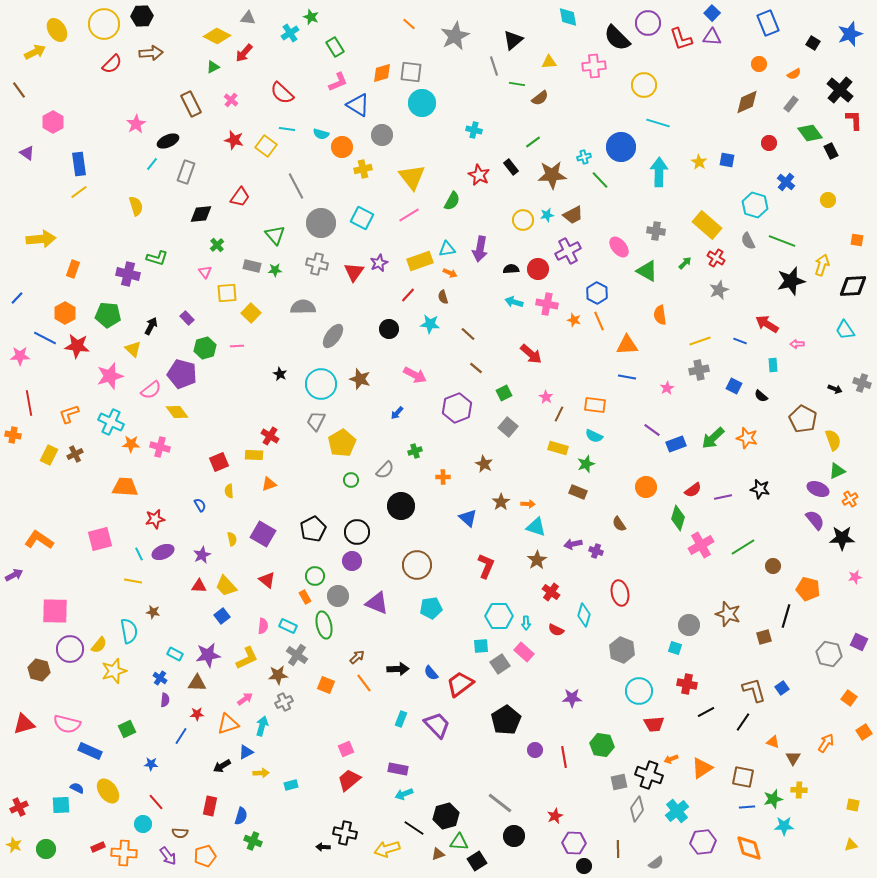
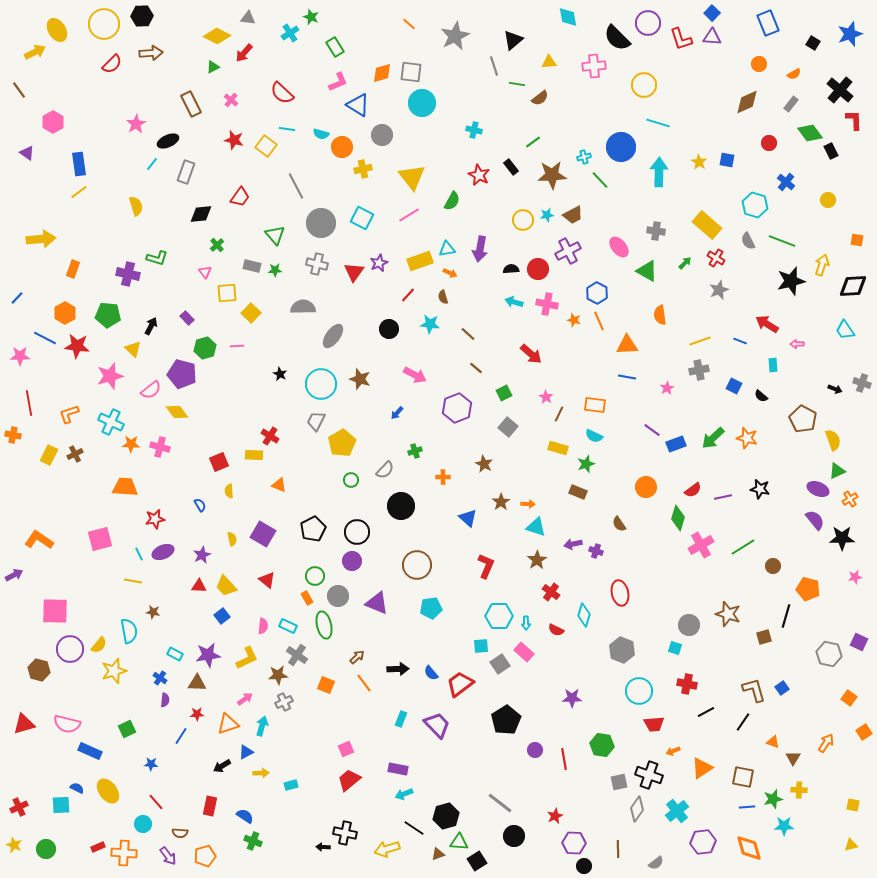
orange triangle at (269, 484): moved 10 px right, 1 px down; rotated 42 degrees clockwise
orange rectangle at (305, 597): moved 2 px right, 1 px down
red line at (564, 757): moved 2 px down
orange arrow at (671, 759): moved 2 px right, 8 px up
blue semicircle at (241, 816): moved 4 px right; rotated 72 degrees counterclockwise
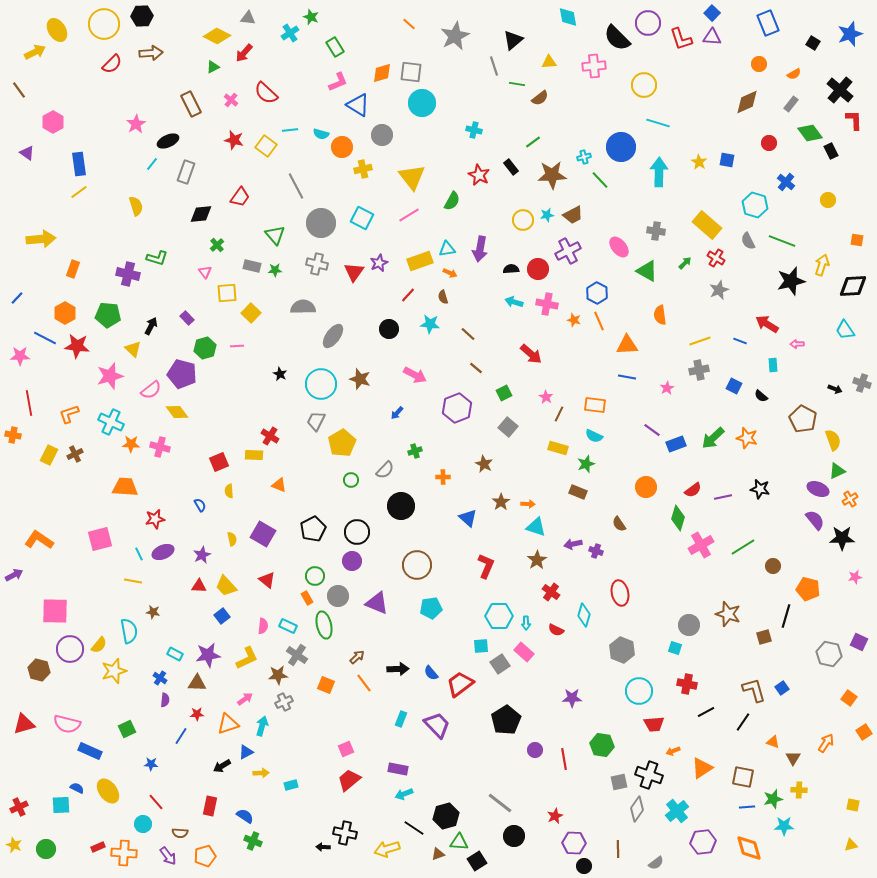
red semicircle at (282, 93): moved 16 px left
cyan line at (287, 129): moved 3 px right, 1 px down; rotated 14 degrees counterclockwise
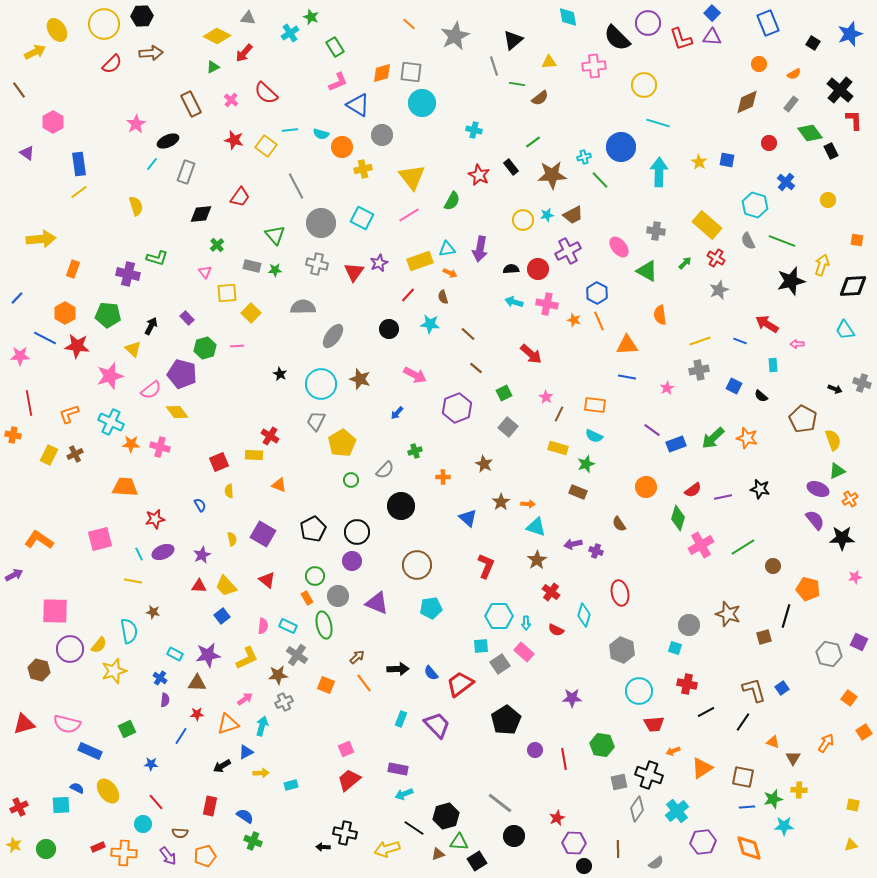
red star at (555, 816): moved 2 px right, 2 px down
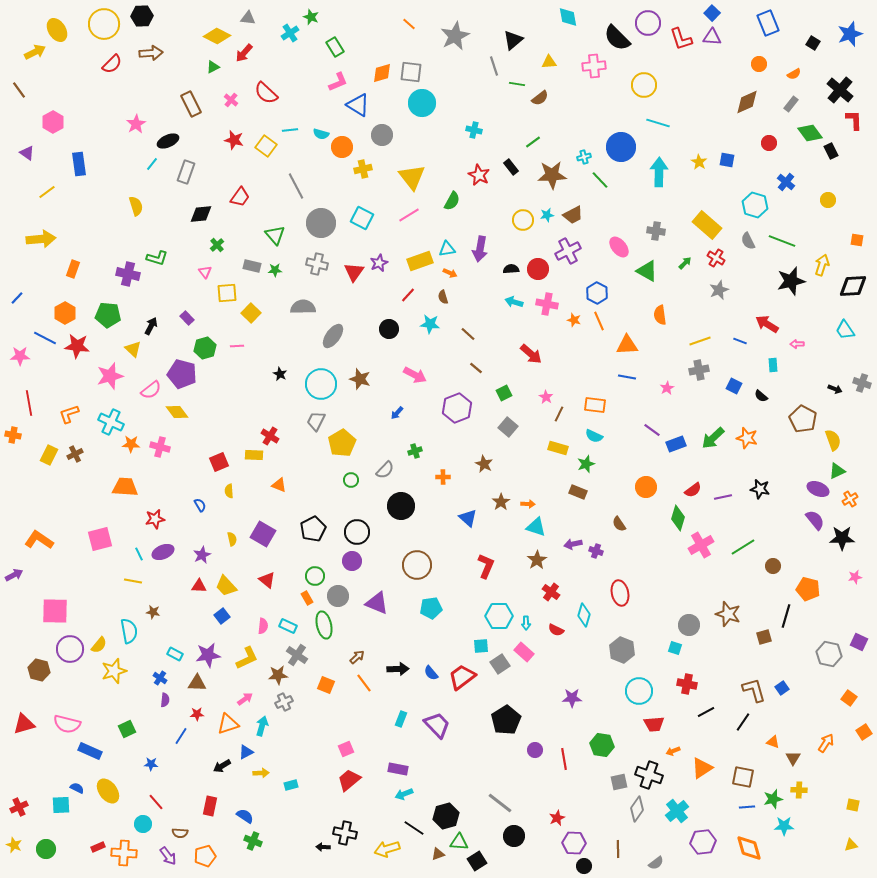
yellow line at (79, 192): moved 32 px left
red trapezoid at (460, 684): moved 2 px right, 7 px up
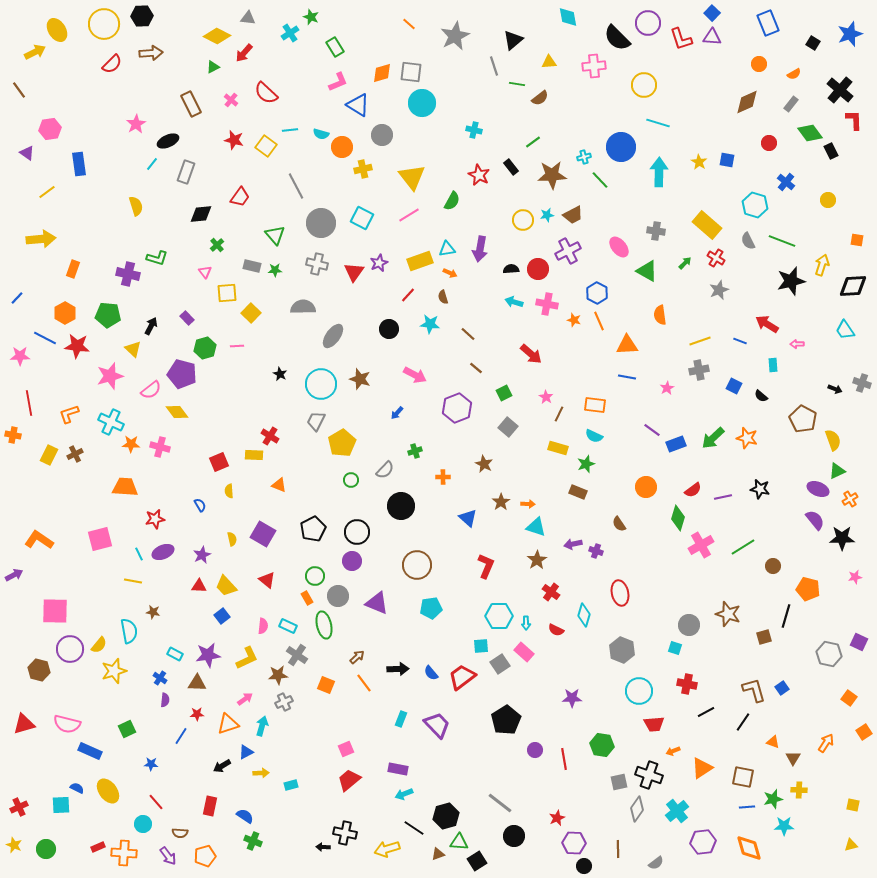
pink hexagon at (53, 122): moved 3 px left, 7 px down; rotated 20 degrees clockwise
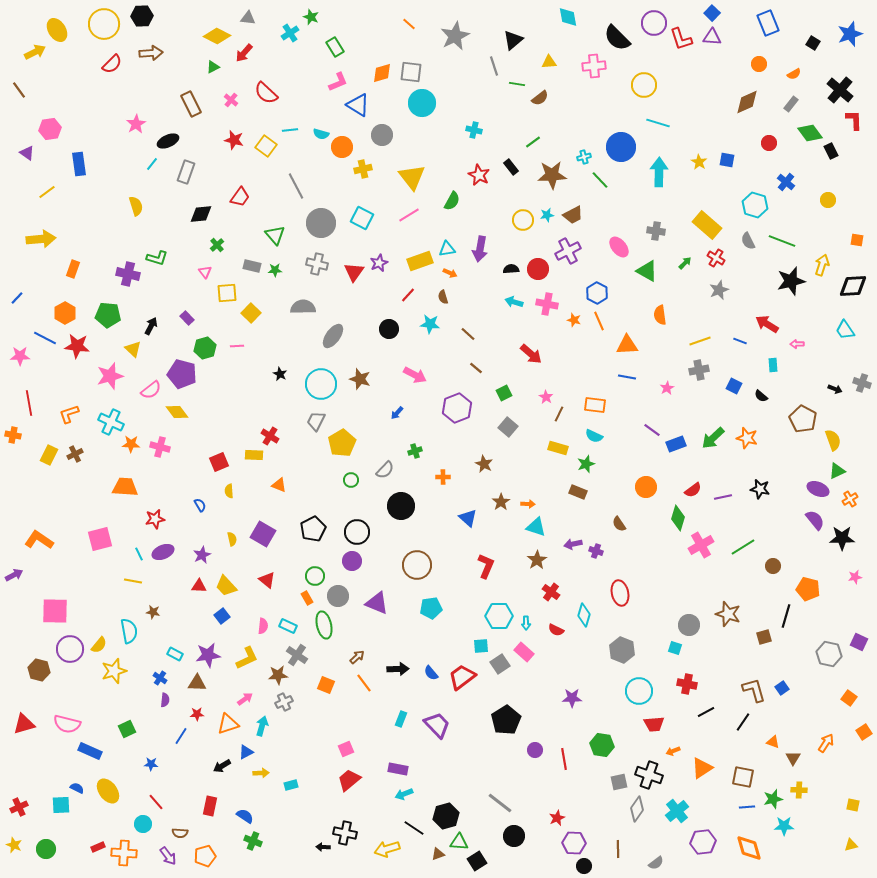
purple circle at (648, 23): moved 6 px right
